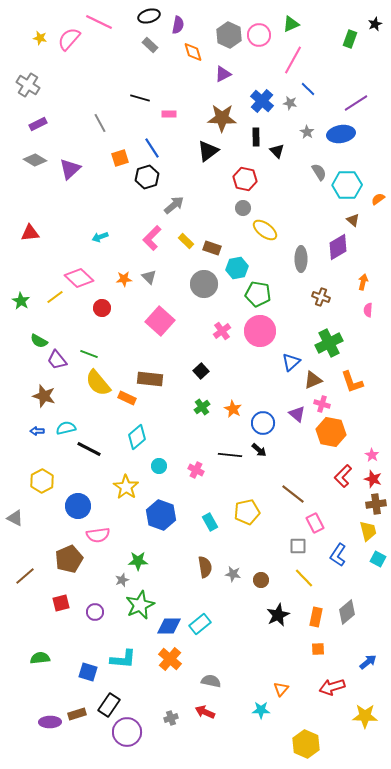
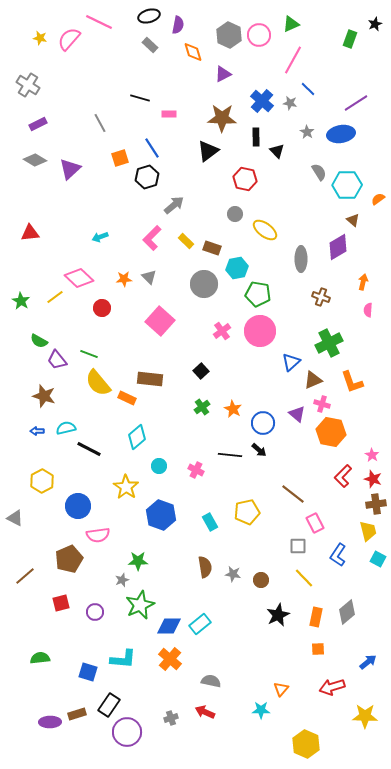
gray circle at (243, 208): moved 8 px left, 6 px down
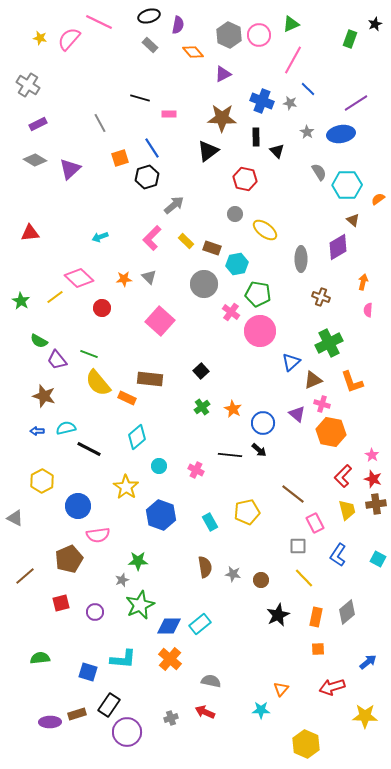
orange diamond at (193, 52): rotated 25 degrees counterclockwise
blue cross at (262, 101): rotated 20 degrees counterclockwise
cyan hexagon at (237, 268): moved 4 px up
pink cross at (222, 331): moved 9 px right, 19 px up; rotated 18 degrees counterclockwise
yellow trapezoid at (368, 531): moved 21 px left, 21 px up
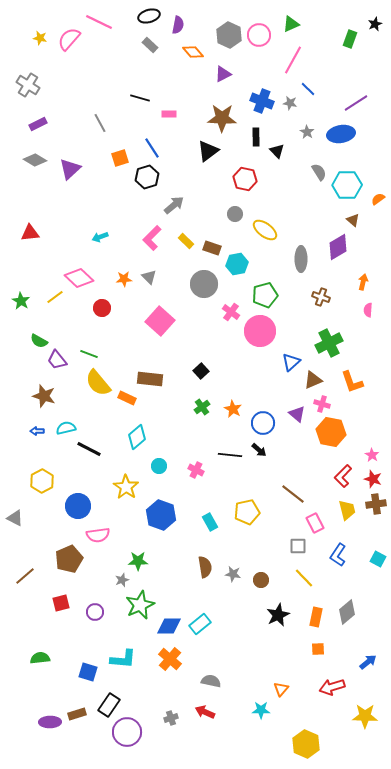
green pentagon at (258, 294): moved 7 px right, 1 px down; rotated 25 degrees counterclockwise
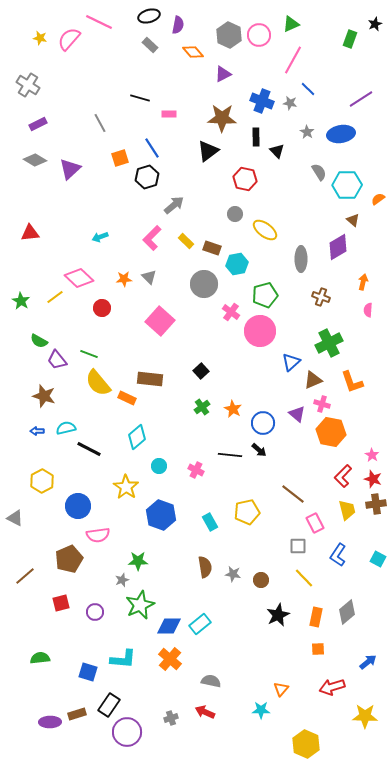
purple line at (356, 103): moved 5 px right, 4 px up
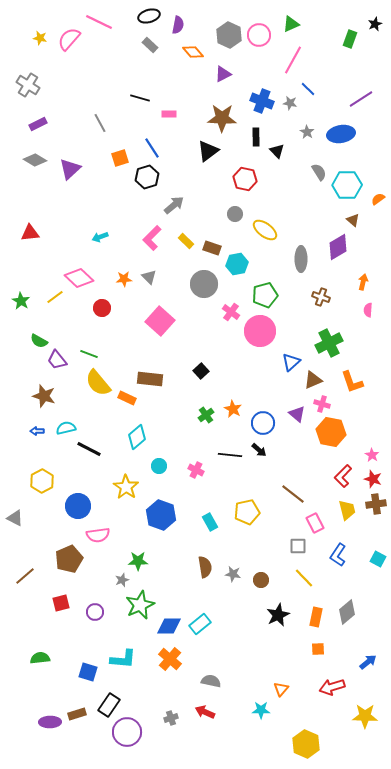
green cross at (202, 407): moved 4 px right, 8 px down
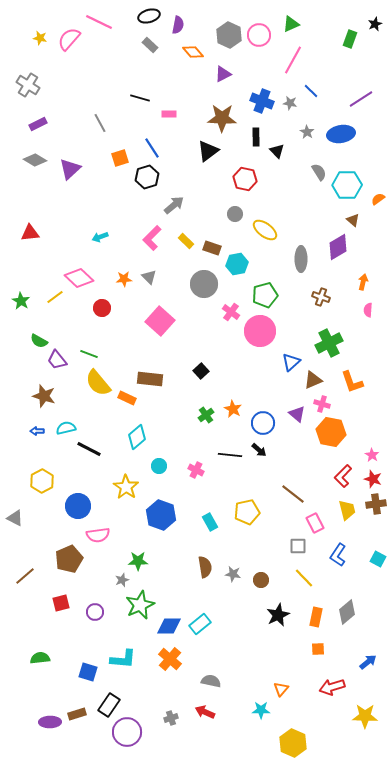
blue line at (308, 89): moved 3 px right, 2 px down
yellow hexagon at (306, 744): moved 13 px left, 1 px up
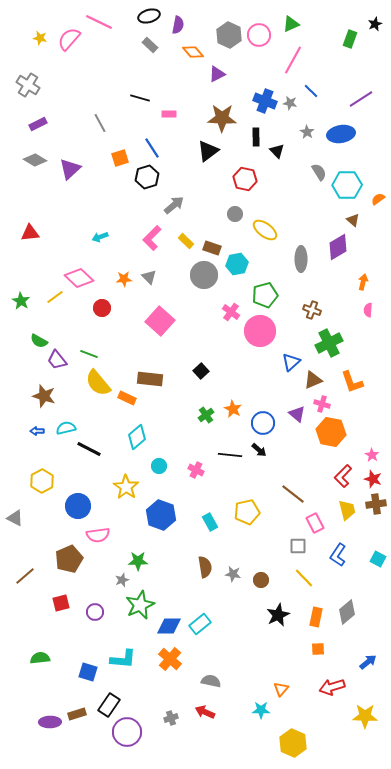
purple triangle at (223, 74): moved 6 px left
blue cross at (262, 101): moved 3 px right
gray circle at (204, 284): moved 9 px up
brown cross at (321, 297): moved 9 px left, 13 px down
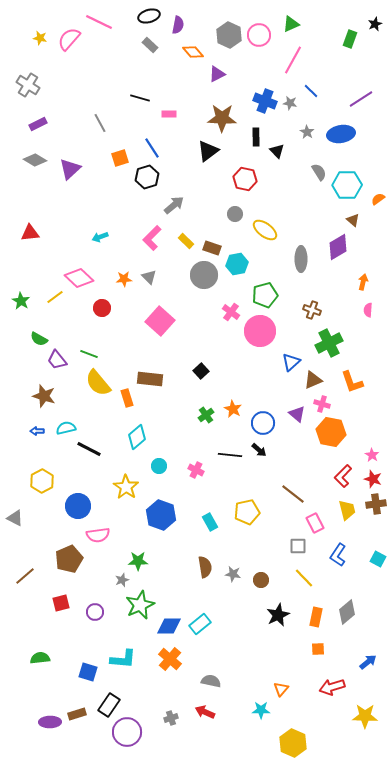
green semicircle at (39, 341): moved 2 px up
orange rectangle at (127, 398): rotated 48 degrees clockwise
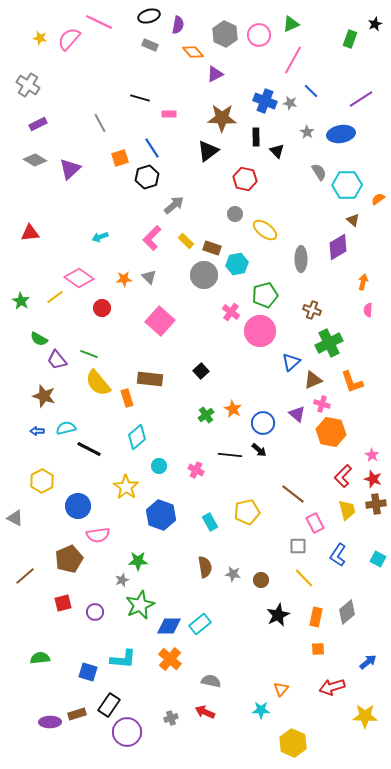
gray hexagon at (229, 35): moved 4 px left, 1 px up
gray rectangle at (150, 45): rotated 21 degrees counterclockwise
purple triangle at (217, 74): moved 2 px left
pink diamond at (79, 278): rotated 8 degrees counterclockwise
red square at (61, 603): moved 2 px right
